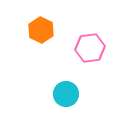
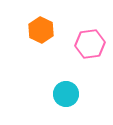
pink hexagon: moved 4 px up
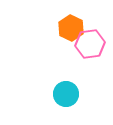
orange hexagon: moved 30 px right, 2 px up
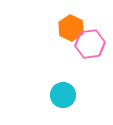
cyan circle: moved 3 px left, 1 px down
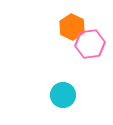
orange hexagon: moved 1 px right, 1 px up
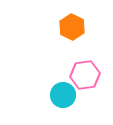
pink hexagon: moved 5 px left, 31 px down
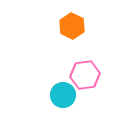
orange hexagon: moved 1 px up
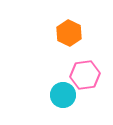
orange hexagon: moved 3 px left, 7 px down
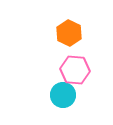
pink hexagon: moved 10 px left, 5 px up; rotated 12 degrees clockwise
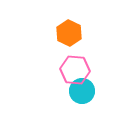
cyan circle: moved 19 px right, 4 px up
